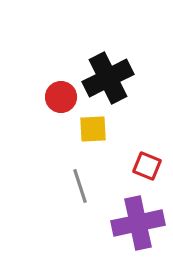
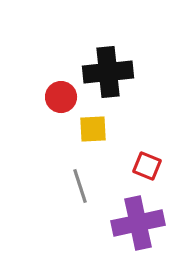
black cross: moved 6 px up; rotated 21 degrees clockwise
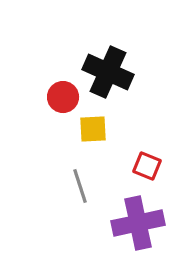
black cross: rotated 30 degrees clockwise
red circle: moved 2 px right
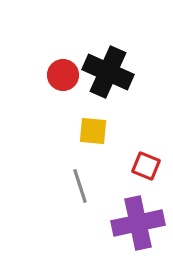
red circle: moved 22 px up
yellow square: moved 2 px down; rotated 8 degrees clockwise
red square: moved 1 px left
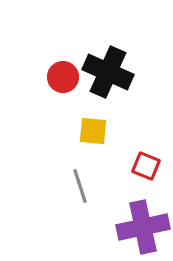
red circle: moved 2 px down
purple cross: moved 5 px right, 4 px down
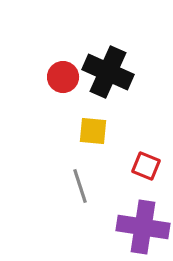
purple cross: rotated 21 degrees clockwise
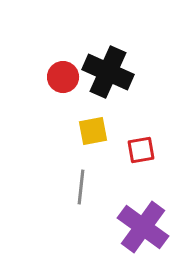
yellow square: rotated 16 degrees counterclockwise
red square: moved 5 px left, 16 px up; rotated 32 degrees counterclockwise
gray line: moved 1 px right, 1 px down; rotated 24 degrees clockwise
purple cross: rotated 27 degrees clockwise
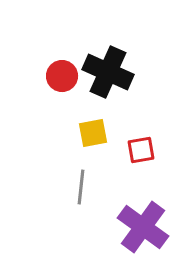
red circle: moved 1 px left, 1 px up
yellow square: moved 2 px down
